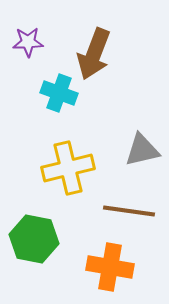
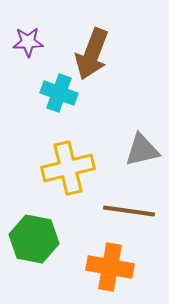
brown arrow: moved 2 px left
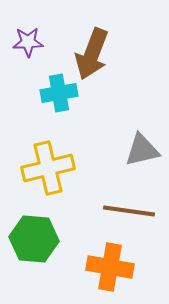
cyan cross: rotated 30 degrees counterclockwise
yellow cross: moved 20 px left
green hexagon: rotated 6 degrees counterclockwise
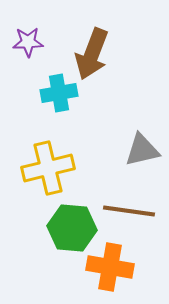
green hexagon: moved 38 px right, 11 px up
